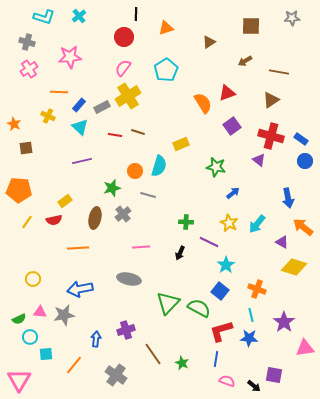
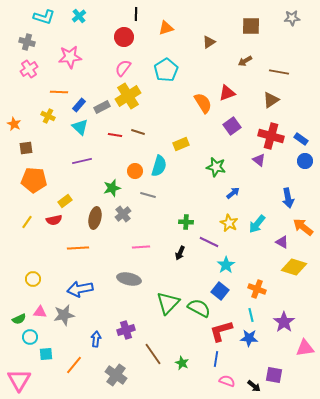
orange pentagon at (19, 190): moved 15 px right, 10 px up
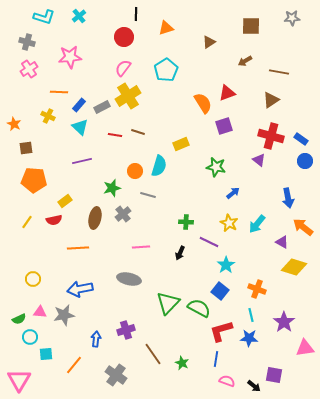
purple square at (232, 126): moved 8 px left; rotated 18 degrees clockwise
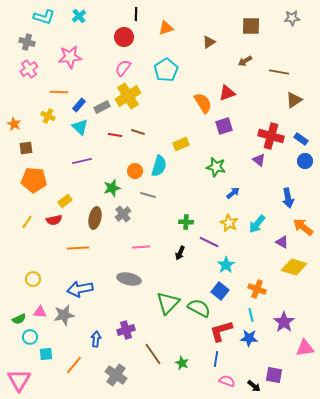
brown triangle at (271, 100): moved 23 px right
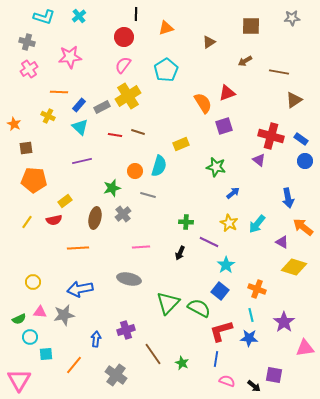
pink semicircle at (123, 68): moved 3 px up
yellow circle at (33, 279): moved 3 px down
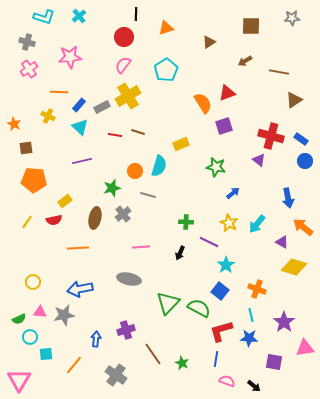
purple square at (274, 375): moved 13 px up
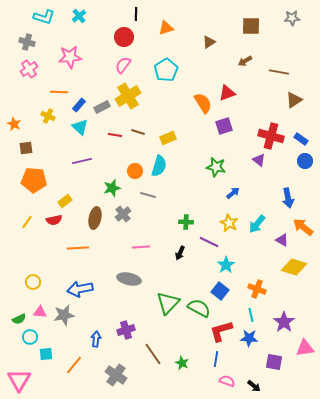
yellow rectangle at (181, 144): moved 13 px left, 6 px up
purple triangle at (282, 242): moved 2 px up
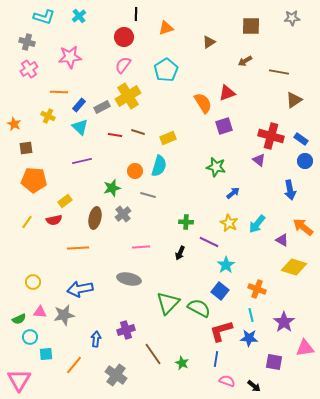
blue arrow at (288, 198): moved 2 px right, 8 px up
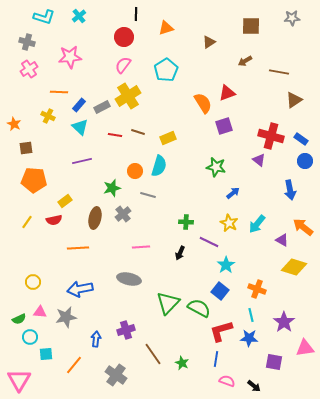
gray star at (64, 315): moved 2 px right, 2 px down
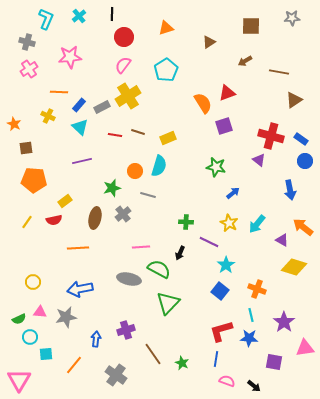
black line at (136, 14): moved 24 px left
cyan L-shape at (44, 17): moved 2 px right, 2 px down; rotated 85 degrees counterclockwise
green semicircle at (199, 308): moved 40 px left, 39 px up
